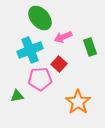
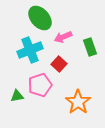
pink pentagon: moved 6 px down; rotated 15 degrees counterclockwise
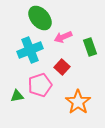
red square: moved 3 px right, 3 px down
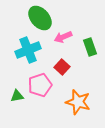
cyan cross: moved 2 px left
orange star: rotated 20 degrees counterclockwise
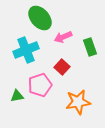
cyan cross: moved 2 px left
orange star: rotated 25 degrees counterclockwise
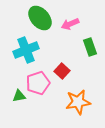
pink arrow: moved 7 px right, 13 px up
red square: moved 4 px down
pink pentagon: moved 2 px left, 2 px up
green triangle: moved 2 px right
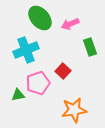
red square: moved 1 px right
green triangle: moved 1 px left, 1 px up
orange star: moved 4 px left, 8 px down
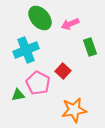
pink pentagon: rotated 25 degrees counterclockwise
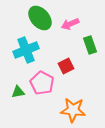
green rectangle: moved 2 px up
red square: moved 3 px right, 5 px up; rotated 21 degrees clockwise
pink pentagon: moved 4 px right
green triangle: moved 3 px up
orange star: moved 1 px left; rotated 15 degrees clockwise
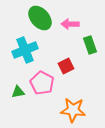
pink arrow: rotated 24 degrees clockwise
cyan cross: moved 1 px left
